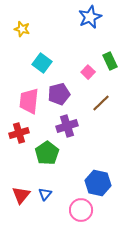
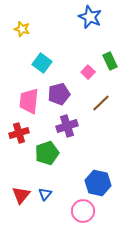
blue star: rotated 25 degrees counterclockwise
green pentagon: rotated 15 degrees clockwise
pink circle: moved 2 px right, 1 px down
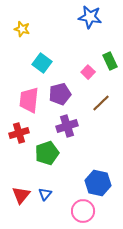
blue star: rotated 15 degrees counterclockwise
purple pentagon: moved 1 px right
pink trapezoid: moved 1 px up
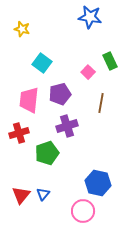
brown line: rotated 36 degrees counterclockwise
blue triangle: moved 2 px left
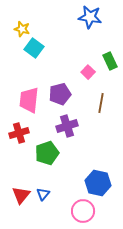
cyan square: moved 8 px left, 15 px up
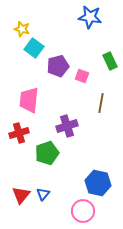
pink square: moved 6 px left, 4 px down; rotated 24 degrees counterclockwise
purple pentagon: moved 2 px left, 28 px up
